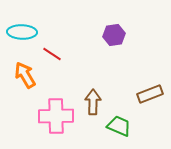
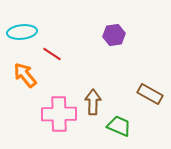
cyan ellipse: rotated 8 degrees counterclockwise
orange arrow: rotated 8 degrees counterclockwise
brown rectangle: rotated 50 degrees clockwise
pink cross: moved 3 px right, 2 px up
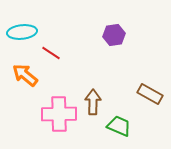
red line: moved 1 px left, 1 px up
orange arrow: rotated 12 degrees counterclockwise
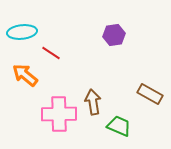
brown arrow: rotated 10 degrees counterclockwise
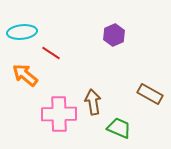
purple hexagon: rotated 15 degrees counterclockwise
green trapezoid: moved 2 px down
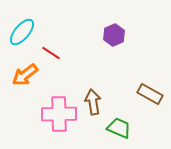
cyan ellipse: rotated 44 degrees counterclockwise
orange arrow: rotated 76 degrees counterclockwise
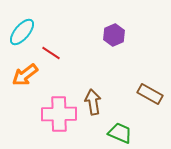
green trapezoid: moved 1 px right, 5 px down
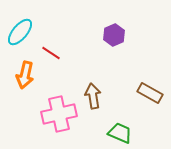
cyan ellipse: moved 2 px left
orange arrow: rotated 40 degrees counterclockwise
brown rectangle: moved 1 px up
brown arrow: moved 6 px up
pink cross: rotated 12 degrees counterclockwise
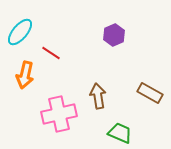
brown arrow: moved 5 px right
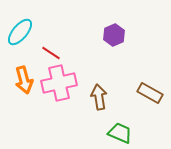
orange arrow: moved 1 px left, 5 px down; rotated 28 degrees counterclockwise
brown arrow: moved 1 px right, 1 px down
pink cross: moved 31 px up
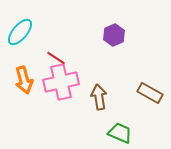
red line: moved 5 px right, 5 px down
pink cross: moved 2 px right, 1 px up
